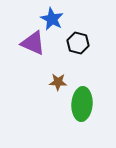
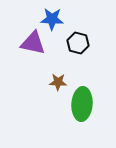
blue star: rotated 25 degrees counterclockwise
purple triangle: rotated 12 degrees counterclockwise
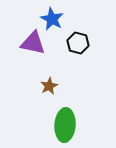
blue star: rotated 25 degrees clockwise
brown star: moved 9 px left, 4 px down; rotated 30 degrees counterclockwise
green ellipse: moved 17 px left, 21 px down
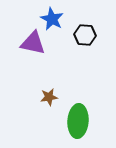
black hexagon: moved 7 px right, 8 px up; rotated 10 degrees counterclockwise
brown star: moved 11 px down; rotated 18 degrees clockwise
green ellipse: moved 13 px right, 4 px up
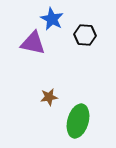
green ellipse: rotated 12 degrees clockwise
